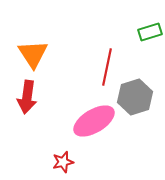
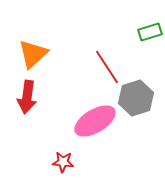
orange triangle: rotated 20 degrees clockwise
red line: rotated 45 degrees counterclockwise
gray hexagon: moved 1 px right, 1 px down
pink ellipse: moved 1 px right
red star: rotated 20 degrees clockwise
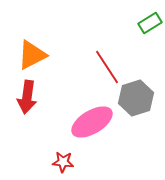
green rectangle: moved 9 px up; rotated 15 degrees counterclockwise
orange triangle: moved 1 px left, 1 px down; rotated 16 degrees clockwise
pink ellipse: moved 3 px left, 1 px down
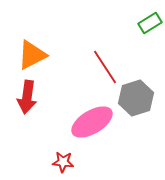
red line: moved 2 px left
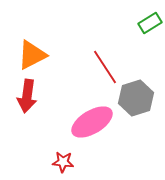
red arrow: moved 1 px up
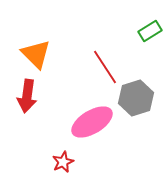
green rectangle: moved 8 px down
orange triangle: moved 4 px right, 1 px up; rotated 48 degrees counterclockwise
red star: rotated 30 degrees counterclockwise
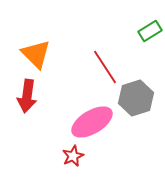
red star: moved 10 px right, 6 px up
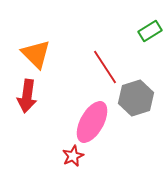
pink ellipse: rotated 30 degrees counterclockwise
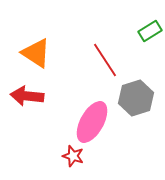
orange triangle: moved 1 px up; rotated 12 degrees counterclockwise
red line: moved 7 px up
red arrow: rotated 88 degrees clockwise
red star: rotated 30 degrees counterclockwise
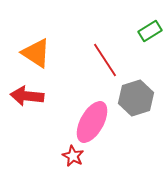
red star: rotated 10 degrees clockwise
